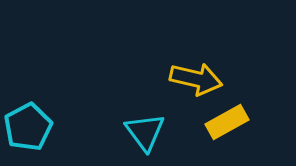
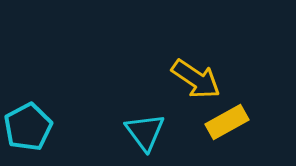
yellow arrow: rotated 21 degrees clockwise
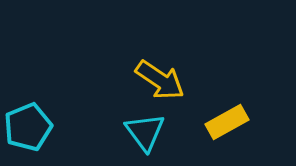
yellow arrow: moved 36 px left, 1 px down
cyan pentagon: rotated 6 degrees clockwise
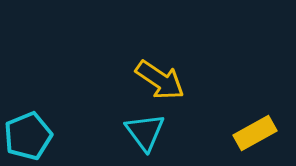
yellow rectangle: moved 28 px right, 11 px down
cyan pentagon: moved 9 px down
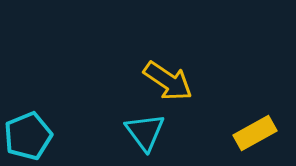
yellow arrow: moved 8 px right, 1 px down
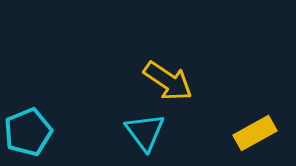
cyan pentagon: moved 4 px up
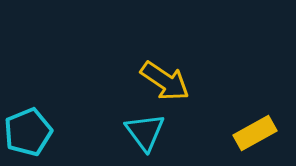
yellow arrow: moved 3 px left
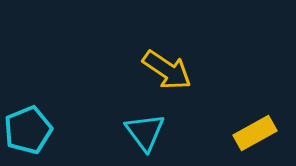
yellow arrow: moved 2 px right, 11 px up
cyan pentagon: moved 2 px up
